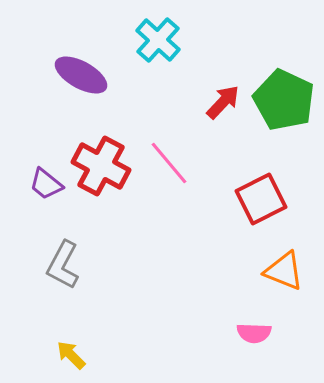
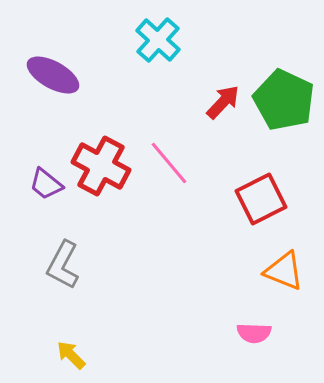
purple ellipse: moved 28 px left
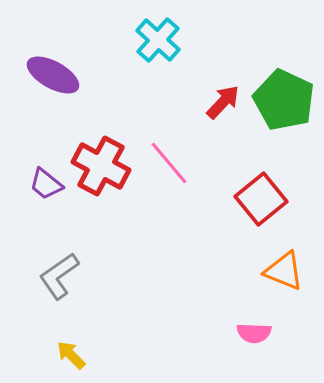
red square: rotated 12 degrees counterclockwise
gray L-shape: moved 4 px left, 11 px down; rotated 27 degrees clockwise
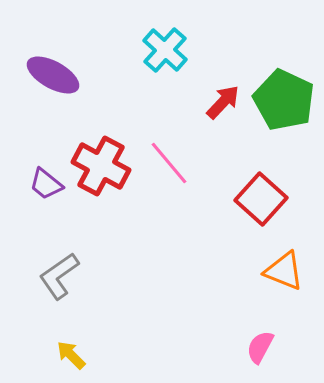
cyan cross: moved 7 px right, 10 px down
red square: rotated 9 degrees counterclockwise
pink semicircle: moved 6 px right, 14 px down; rotated 116 degrees clockwise
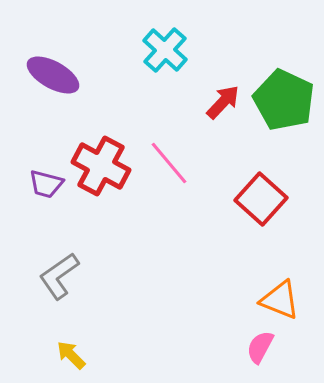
purple trapezoid: rotated 24 degrees counterclockwise
orange triangle: moved 4 px left, 29 px down
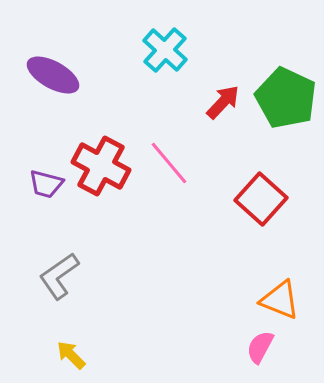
green pentagon: moved 2 px right, 2 px up
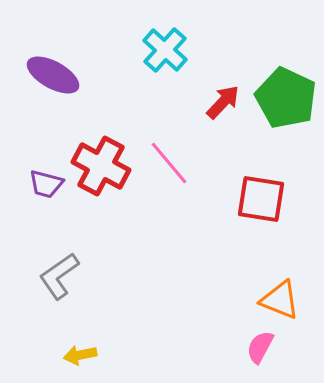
red square: rotated 33 degrees counterclockwise
yellow arrow: moved 9 px right; rotated 56 degrees counterclockwise
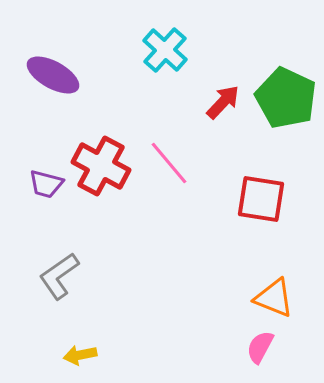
orange triangle: moved 6 px left, 2 px up
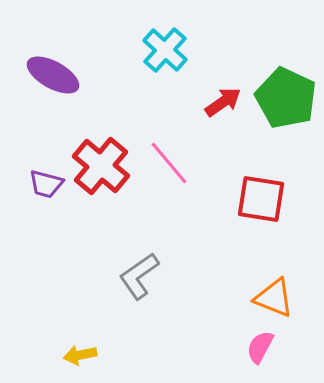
red arrow: rotated 12 degrees clockwise
red cross: rotated 12 degrees clockwise
gray L-shape: moved 80 px right
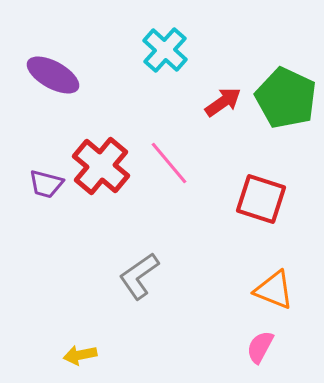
red square: rotated 9 degrees clockwise
orange triangle: moved 8 px up
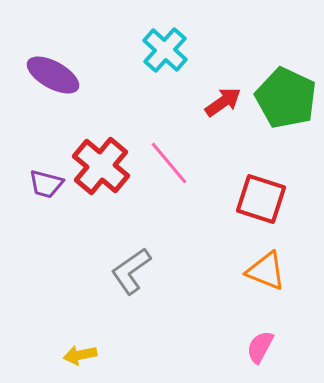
gray L-shape: moved 8 px left, 5 px up
orange triangle: moved 8 px left, 19 px up
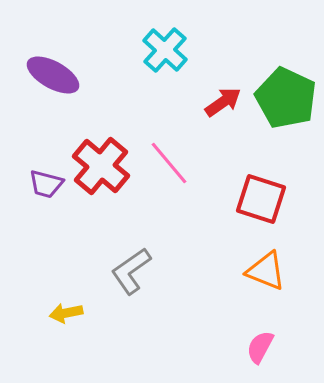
yellow arrow: moved 14 px left, 42 px up
